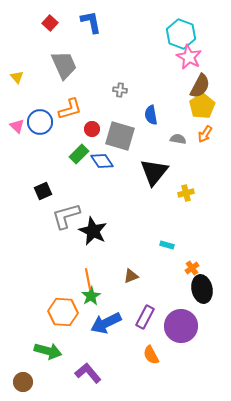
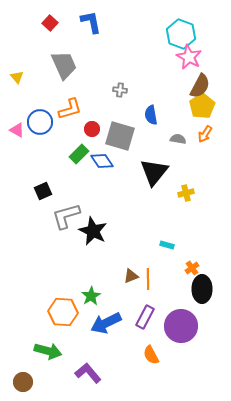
pink triangle: moved 4 px down; rotated 14 degrees counterclockwise
orange line: moved 60 px right; rotated 10 degrees clockwise
black ellipse: rotated 12 degrees clockwise
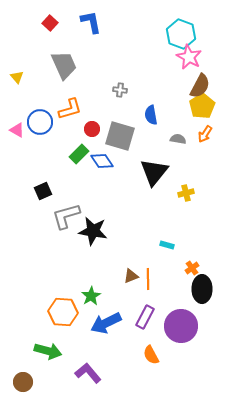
black star: rotated 16 degrees counterclockwise
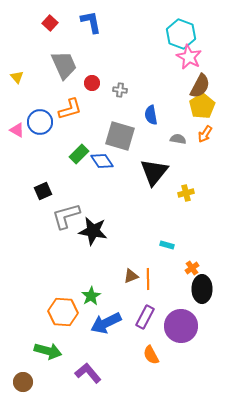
red circle: moved 46 px up
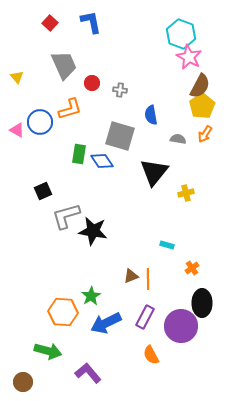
green rectangle: rotated 36 degrees counterclockwise
black ellipse: moved 14 px down
